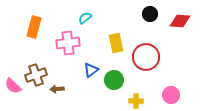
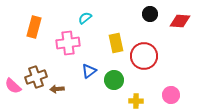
red circle: moved 2 px left, 1 px up
blue triangle: moved 2 px left, 1 px down
brown cross: moved 2 px down
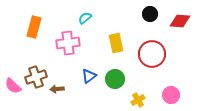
red circle: moved 8 px right, 2 px up
blue triangle: moved 5 px down
green circle: moved 1 px right, 1 px up
yellow cross: moved 2 px right, 1 px up; rotated 32 degrees counterclockwise
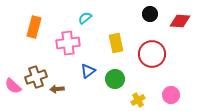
blue triangle: moved 1 px left, 5 px up
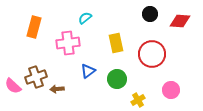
green circle: moved 2 px right
pink circle: moved 5 px up
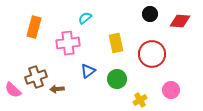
pink semicircle: moved 4 px down
yellow cross: moved 2 px right
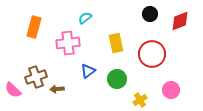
red diamond: rotated 25 degrees counterclockwise
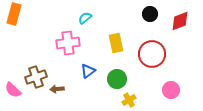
orange rectangle: moved 20 px left, 13 px up
yellow cross: moved 11 px left
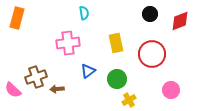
orange rectangle: moved 3 px right, 4 px down
cyan semicircle: moved 1 px left, 5 px up; rotated 120 degrees clockwise
